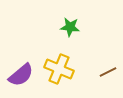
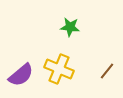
brown line: moved 1 px left, 1 px up; rotated 24 degrees counterclockwise
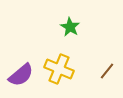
green star: rotated 24 degrees clockwise
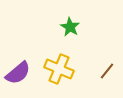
purple semicircle: moved 3 px left, 2 px up
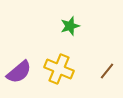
green star: moved 1 px up; rotated 24 degrees clockwise
purple semicircle: moved 1 px right, 1 px up
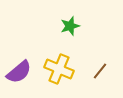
brown line: moved 7 px left
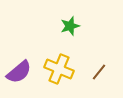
brown line: moved 1 px left, 1 px down
